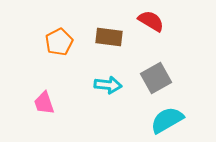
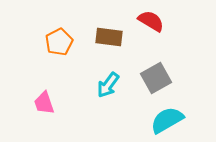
cyan arrow: rotated 120 degrees clockwise
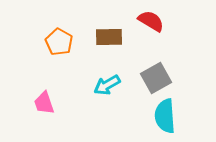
brown rectangle: rotated 8 degrees counterclockwise
orange pentagon: rotated 16 degrees counterclockwise
cyan arrow: moved 1 px left; rotated 24 degrees clockwise
cyan semicircle: moved 2 px left, 4 px up; rotated 64 degrees counterclockwise
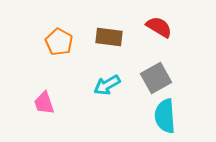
red semicircle: moved 8 px right, 6 px down
brown rectangle: rotated 8 degrees clockwise
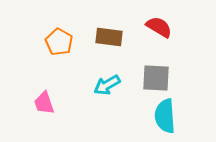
gray square: rotated 32 degrees clockwise
